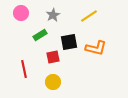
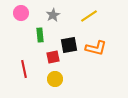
green rectangle: rotated 64 degrees counterclockwise
black square: moved 3 px down
yellow circle: moved 2 px right, 3 px up
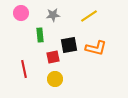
gray star: rotated 24 degrees clockwise
